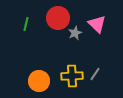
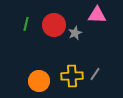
red circle: moved 4 px left, 7 px down
pink triangle: moved 9 px up; rotated 42 degrees counterclockwise
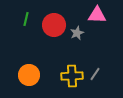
green line: moved 5 px up
gray star: moved 2 px right
orange circle: moved 10 px left, 6 px up
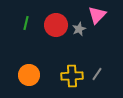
pink triangle: rotated 48 degrees counterclockwise
green line: moved 4 px down
red circle: moved 2 px right
gray star: moved 2 px right, 4 px up
gray line: moved 2 px right
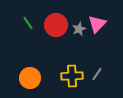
pink triangle: moved 9 px down
green line: moved 2 px right; rotated 48 degrees counterclockwise
orange circle: moved 1 px right, 3 px down
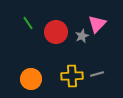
red circle: moved 7 px down
gray star: moved 3 px right, 7 px down
gray line: rotated 40 degrees clockwise
orange circle: moved 1 px right, 1 px down
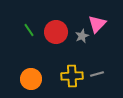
green line: moved 1 px right, 7 px down
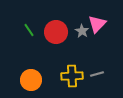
gray star: moved 5 px up; rotated 16 degrees counterclockwise
orange circle: moved 1 px down
